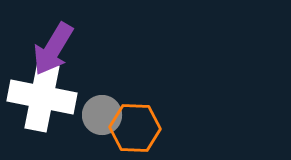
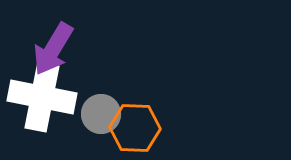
gray circle: moved 1 px left, 1 px up
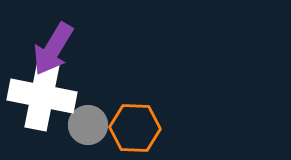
white cross: moved 1 px up
gray circle: moved 13 px left, 11 px down
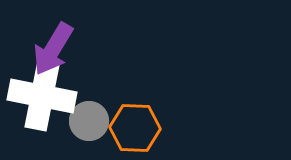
gray circle: moved 1 px right, 4 px up
